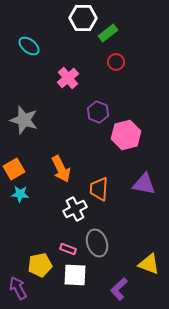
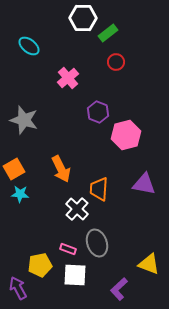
white cross: moved 2 px right; rotated 20 degrees counterclockwise
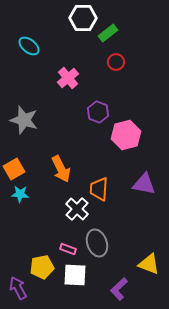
yellow pentagon: moved 2 px right, 2 px down
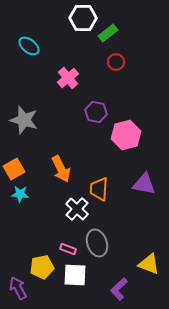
purple hexagon: moved 2 px left; rotated 10 degrees counterclockwise
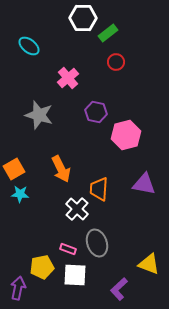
gray star: moved 15 px right, 5 px up
purple arrow: rotated 40 degrees clockwise
